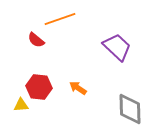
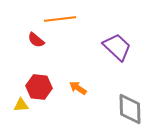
orange line: rotated 12 degrees clockwise
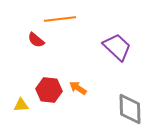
red hexagon: moved 10 px right, 3 px down
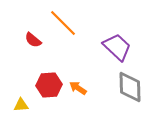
orange line: moved 3 px right, 4 px down; rotated 52 degrees clockwise
red semicircle: moved 3 px left
red hexagon: moved 5 px up; rotated 10 degrees counterclockwise
gray diamond: moved 22 px up
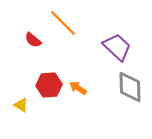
yellow triangle: rotated 35 degrees clockwise
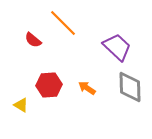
orange arrow: moved 9 px right
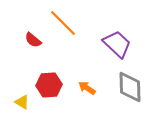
purple trapezoid: moved 3 px up
yellow triangle: moved 1 px right, 3 px up
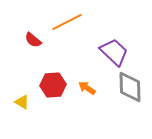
orange line: moved 4 px right, 1 px up; rotated 72 degrees counterclockwise
purple trapezoid: moved 3 px left, 8 px down
red hexagon: moved 4 px right
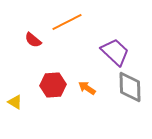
purple trapezoid: moved 1 px right
yellow triangle: moved 7 px left
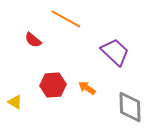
orange line: moved 1 px left, 3 px up; rotated 56 degrees clockwise
gray diamond: moved 20 px down
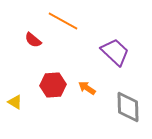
orange line: moved 3 px left, 2 px down
gray diamond: moved 2 px left
